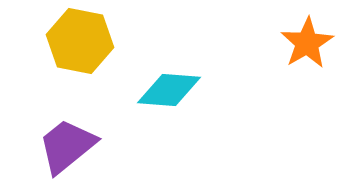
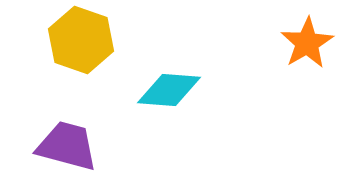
yellow hexagon: moved 1 px right, 1 px up; rotated 8 degrees clockwise
purple trapezoid: rotated 54 degrees clockwise
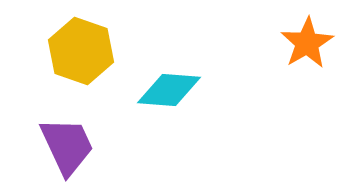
yellow hexagon: moved 11 px down
purple trapezoid: rotated 50 degrees clockwise
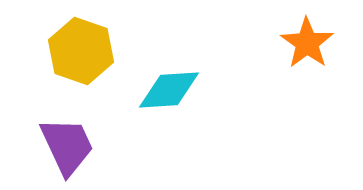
orange star: rotated 6 degrees counterclockwise
cyan diamond: rotated 8 degrees counterclockwise
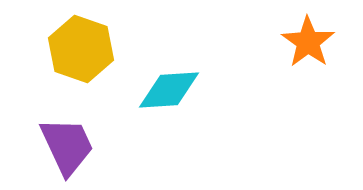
orange star: moved 1 px right, 1 px up
yellow hexagon: moved 2 px up
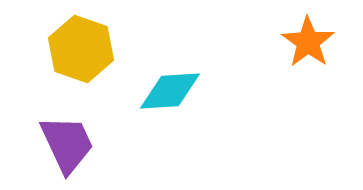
cyan diamond: moved 1 px right, 1 px down
purple trapezoid: moved 2 px up
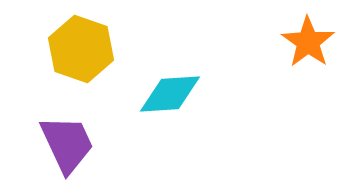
cyan diamond: moved 3 px down
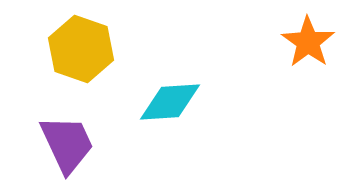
cyan diamond: moved 8 px down
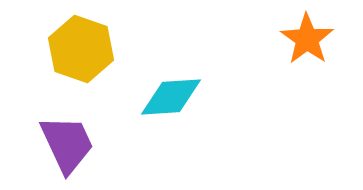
orange star: moved 1 px left, 3 px up
cyan diamond: moved 1 px right, 5 px up
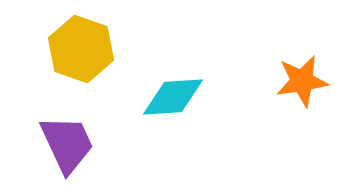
orange star: moved 5 px left, 42 px down; rotated 28 degrees clockwise
cyan diamond: moved 2 px right
